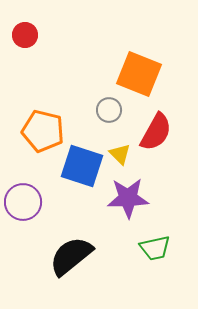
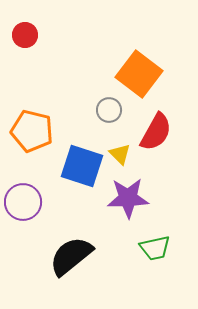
orange square: rotated 15 degrees clockwise
orange pentagon: moved 11 px left
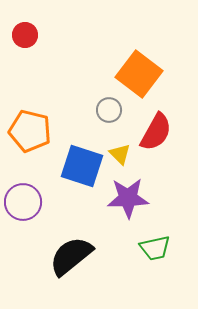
orange pentagon: moved 2 px left
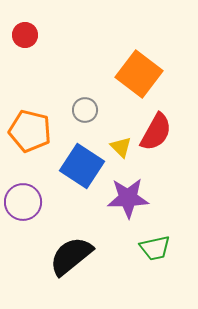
gray circle: moved 24 px left
yellow triangle: moved 1 px right, 7 px up
blue square: rotated 15 degrees clockwise
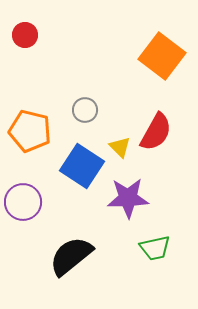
orange square: moved 23 px right, 18 px up
yellow triangle: moved 1 px left
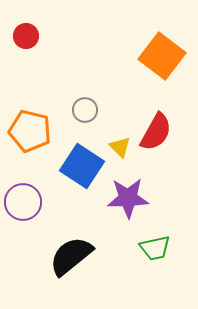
red circle: moved 1 px right, 1 px down
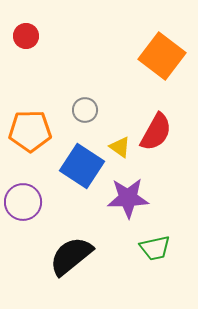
orange pentagon: rotated 15 degrees counterclockwise
yellow triangle: rotated 10 degrees counterclockwise
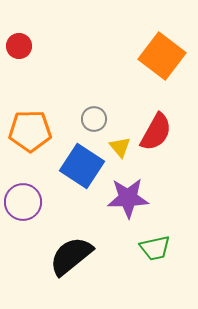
red circle: moved 7 px left, 10 px down
gray circle: moved 9 px right, 9 px down
yellow triangle: rotated 15 degrees clockwise
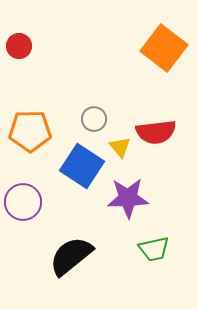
orange square: moved 2 px right, 8 px up
red semicircle: rotated 54 degrees clockwise
green trapezoid: moved 1 px left, 1 px down
